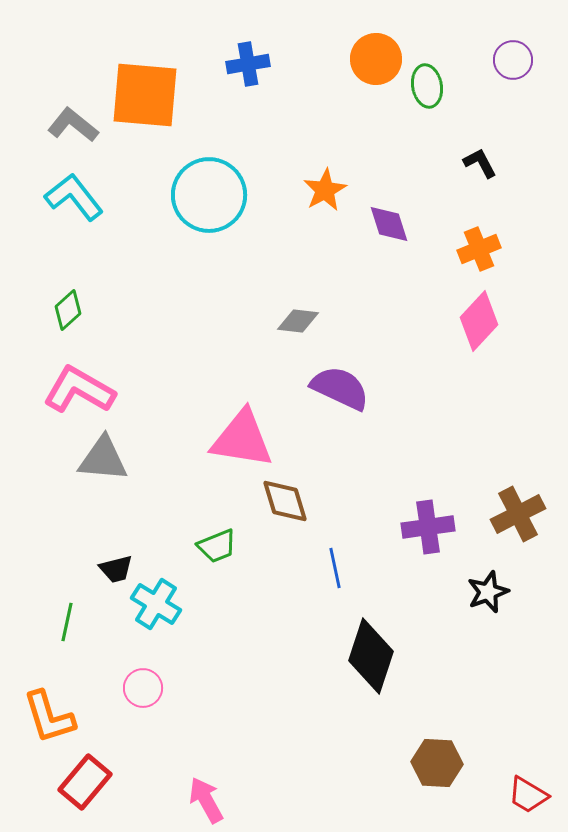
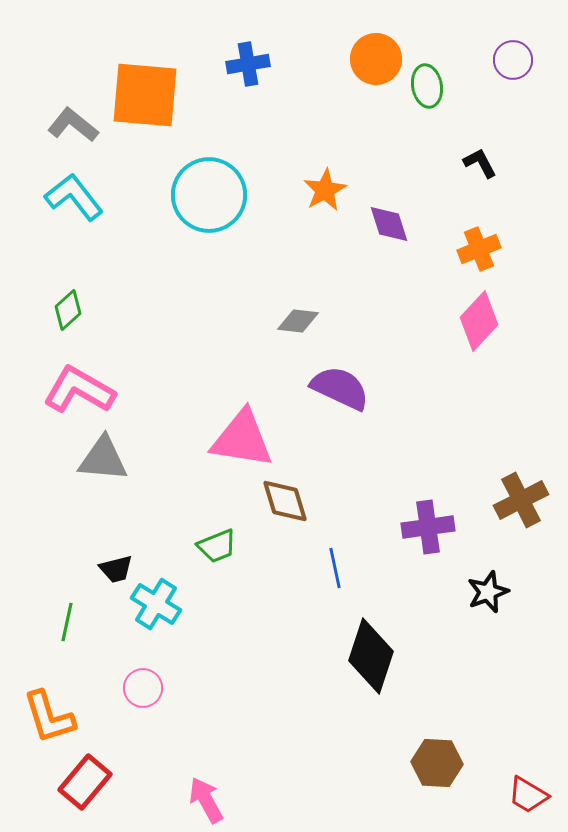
brown cross: moved 3 px right, 14 px up
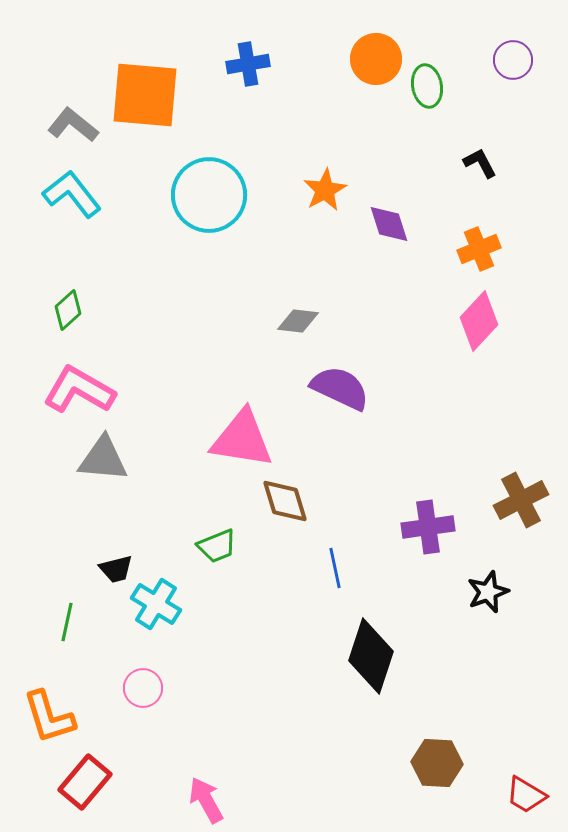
cyan L-shape: moved 2 px left, 3 px up
red trapezoid: moved 2 px left
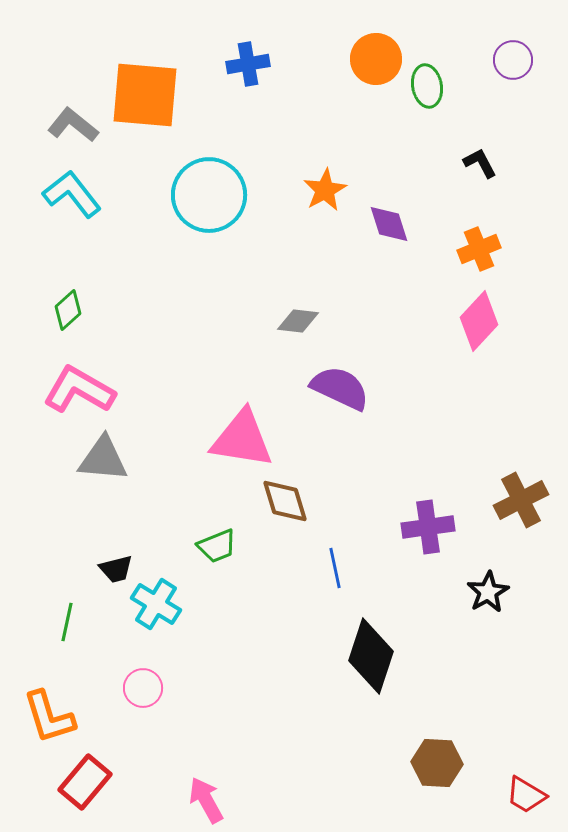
black star: rotated 9 degrees counterclockwise
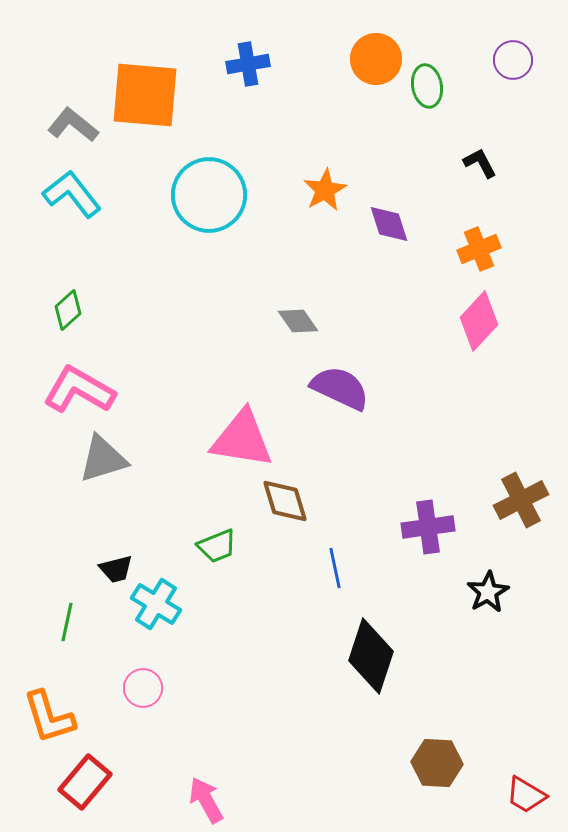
gray diamond: rotated 48 degrees clockwise
gray triangle: rotated 22 degrees counterclockwise
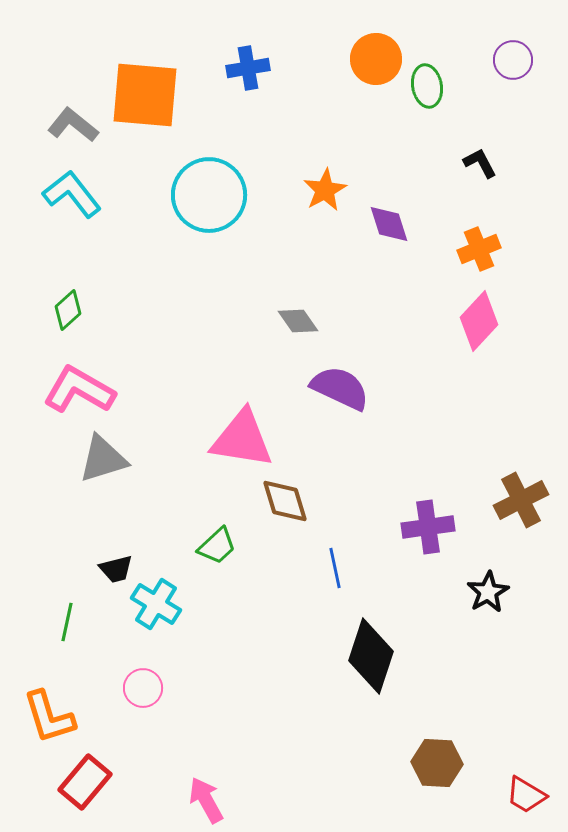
blue cross: moved 4 px down
green trapezoid: rotated 21 degrees counterclockwise
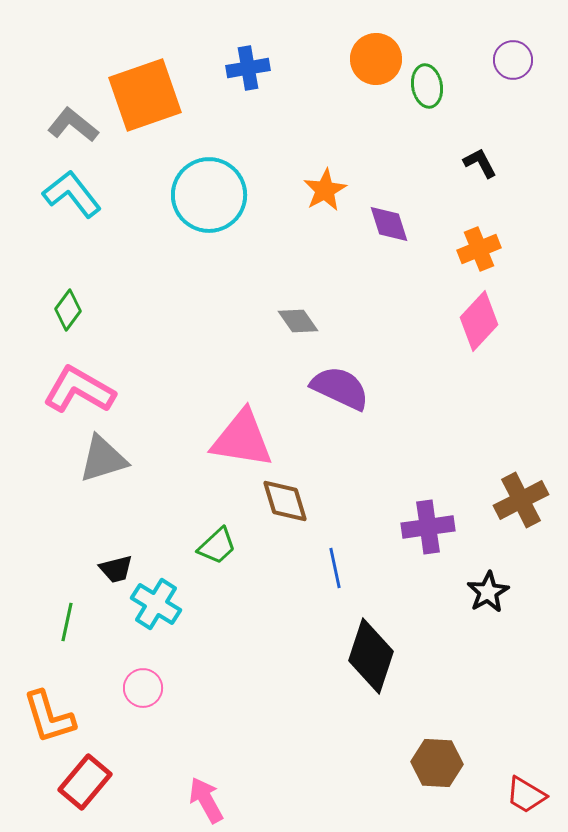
orange square: rotated 24 degrees counterclockwise
green diamond: rotated 12 degrees counterclockwise
